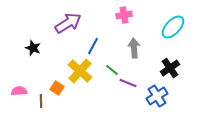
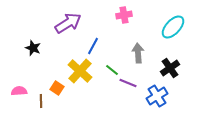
gray arrow: moved 4 px right, 5 px down
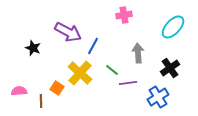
purple arrow: moved 9 px down; rotated 60 degrees clockwise
yellow cross: moved 2 px down
purple line: rotated 30 degrees counterclockwise
blue cross: moved 1 px right, 1 px down
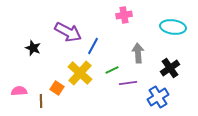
cyan ellipse: rotated 55 degrees clockwise
green line: rotated 64 degrees counterclockwise
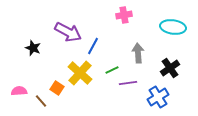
brown line: rotated 40 degrees counterclockwise
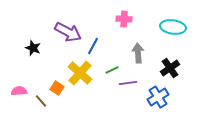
pink cross: moved 4 px down; rotated 14 degrees clockwise
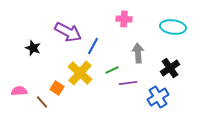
brown line: moved 1 px right, 1 px down
